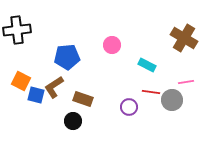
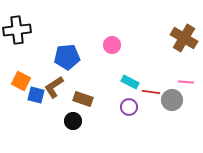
cyan rectangle: moved 17 px left, 17 px down
pink line: rotated 14 degrees clockwise
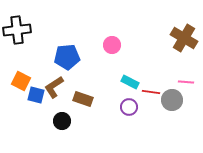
black circle: moved 11 px left
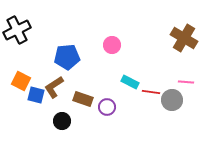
black cross: rotated 20 degrees counterclockwise
purple circle: moved 22 px left
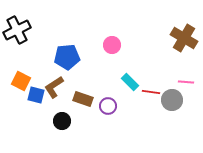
cyan rectangle: rotated 18 degrees clockwise
purple circle: moved 1 px right, 1 px up
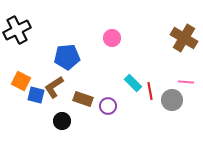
pink circle: moved 7 px up
cyan rectangle: moved 3 px right, 1 px down
red line: moved 1 px left, 1 px up; rotated 72 degrees clockwise
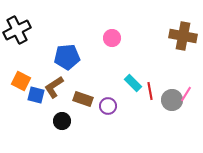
brown cross: moved 1 px left, 2 px up; rotated 20 degrees counterclockwise
pink line: moved 12 px down; rotated 63 degrees counterclockwise
